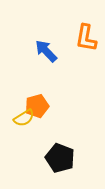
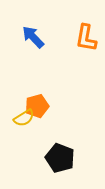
blue arrow: moved 13 px left, 14 px up
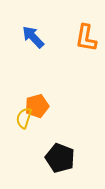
yellow semicircle: rotated 140 degrees clockwise
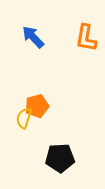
black pentagon: rotated 24 degrees counterclockwise
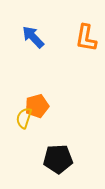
black pentagon: moved 2 px left, 1 px down
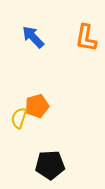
yellow semicircle: moved 5 px left
black pentagon: moved 8 px left, 6 px down
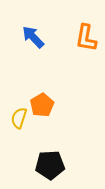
orange pentagon: moved 5 px right, 1 px up; rotated 15 degrees counterclockwise
